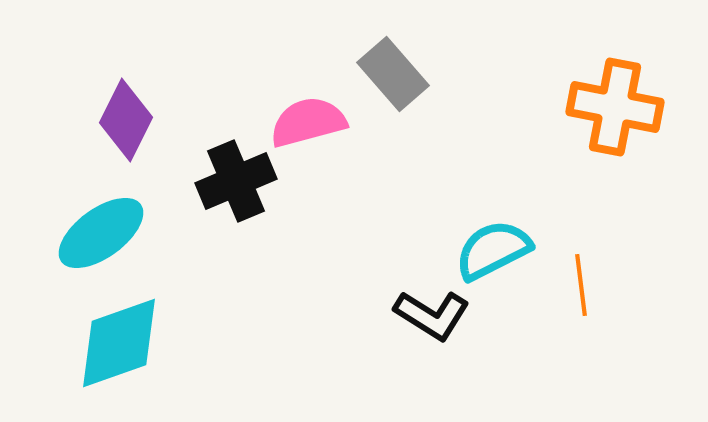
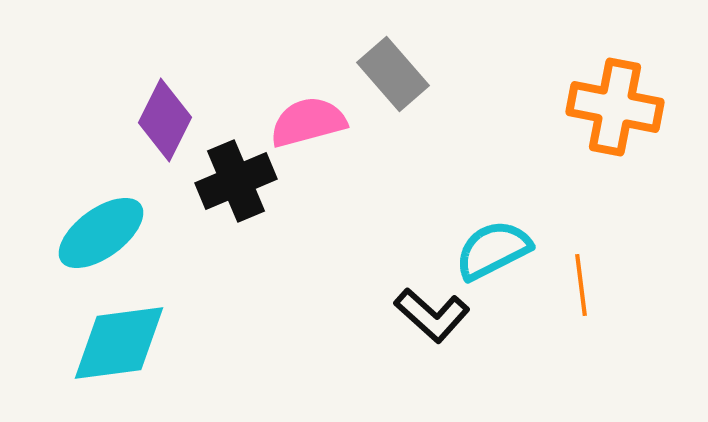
purple diamond: moved 39 px right
black L-shape: rotated 10 degrees clockwise
cyan diamond: rotated 12 degrees clockwise
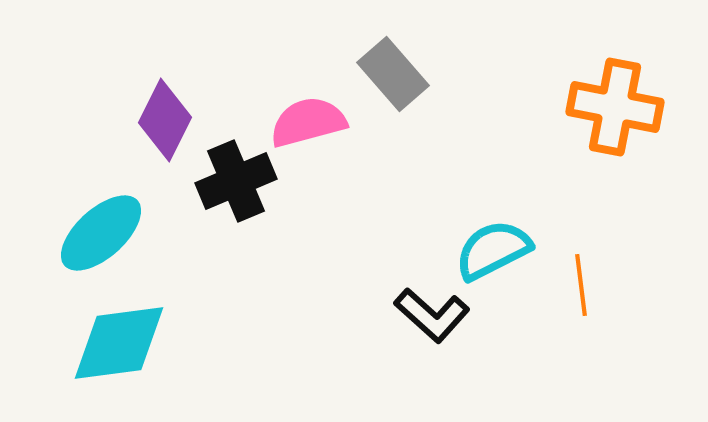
cyan ellipse: rotated 6 degrees counterclockwise
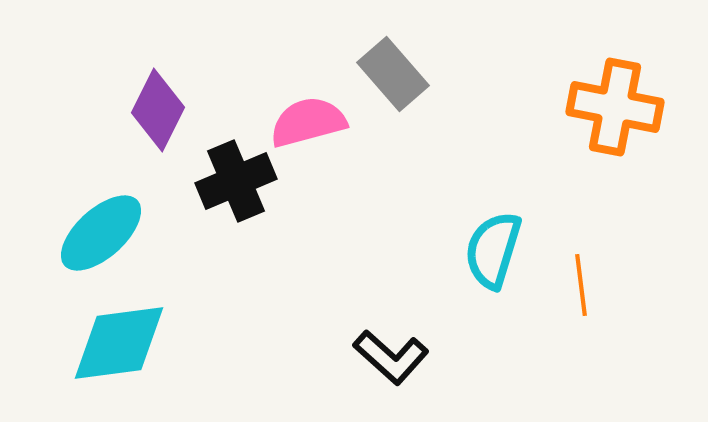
purple diamond: moved 7 px left, 10 px up
cyan semicircle: rotated 46 degrees counterclockwise
black L-shape: moved 41 px left, 42 px down
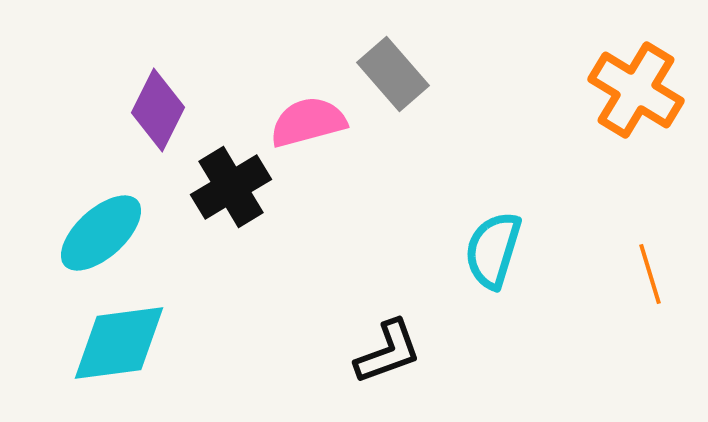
orange cross: moved 21 px right, 17 px up; rotated 20 degrees clockwise
black cross: moved 5 px left, 6 px down; rotated 8 degrees counterclockwise
orange line: moved 69 px right, 11 px up; rotated 10 degrees counterclockwise
black L-shape: moved 3 px left, 5 px up; rotated 62 degrees counterclockwise
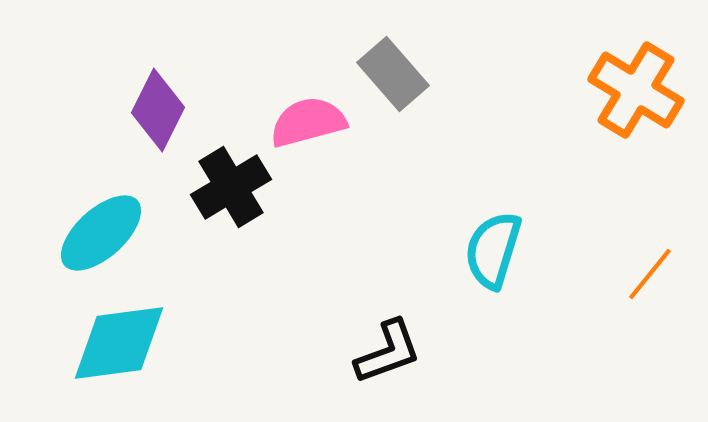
orange line: rotated 56 degrees clockwise
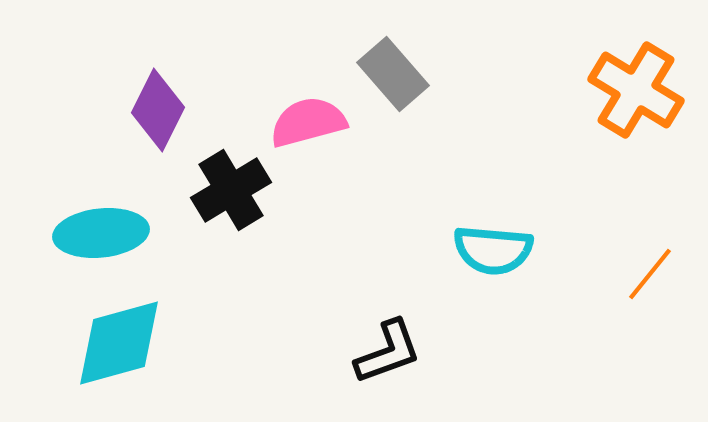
black cross: moved 3 px down
cyan ellipse: rotated 36 degrees clockwise
cyan semicircle: rotated 102 degrees counterclockwise
cyan diamond: rotated 8 degrees counterclockwise
